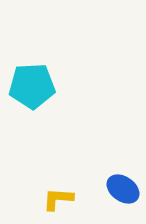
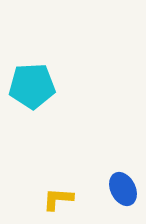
blue ellipse: rotated 28 degrees clockwise
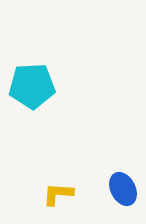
yellow L-shape: moved 5 px up
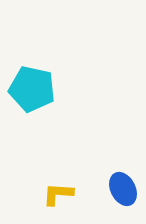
cyan pentagon: moved 3 px down; rotated 15 degrees clockwise
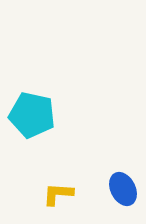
cyan pentagon: moved 26 px down
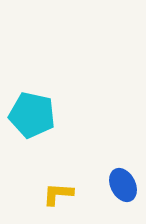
blue ellipse: moved 4 px up
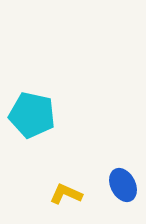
yellow L-shape: moved 8 px right; rotated 20 degrees clockwise
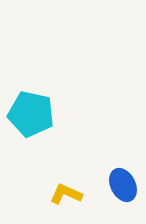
cyan pentagon: moved 1 px left, 1 px up
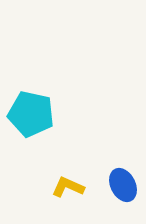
yellow L-shape: moved 2 px right, 7 px up
